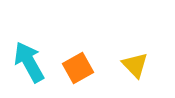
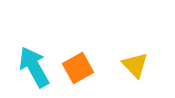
cyan arrow: moved 5 px right, 5 px down
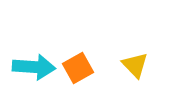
cyan arrow: rotated 123 degrees clockwise
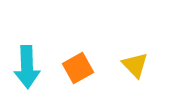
cyan arrow: moved 7 px left; rotated 84 degrees clockwise
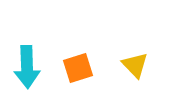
orange square: rotated 12 degrees clockwise
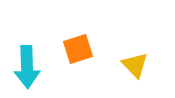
orange square: moved 19 px up
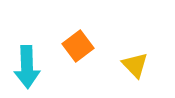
orange square: moved 3 px up; rotated 20 degrees counterclockwise
